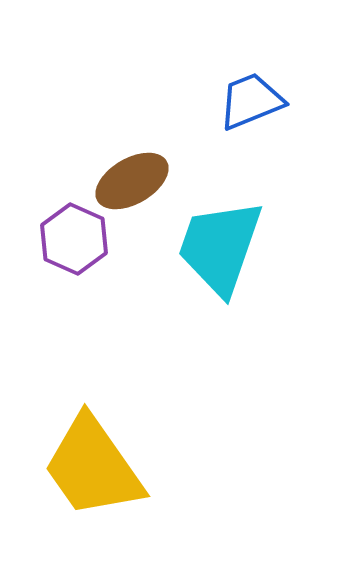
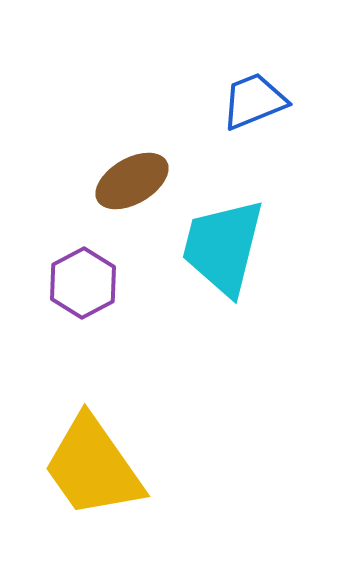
blue trapezoid: moved 3 px right
purple hexagon: moved 9 px right, 44 px down; rotated 8 degrees clockwise
cyan trapezoid: moved 3 px right; rotated 5 degrees counterclockwise
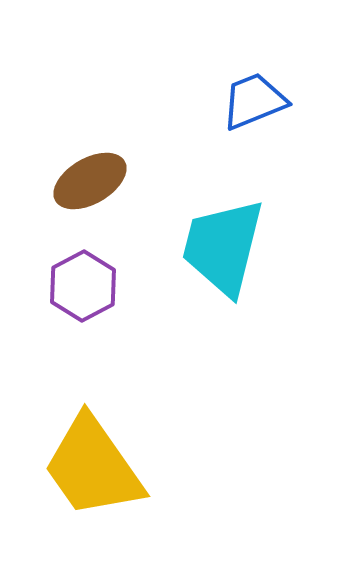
brown ellipse: moved 42 px left
purple hexagon: moved 3 px down
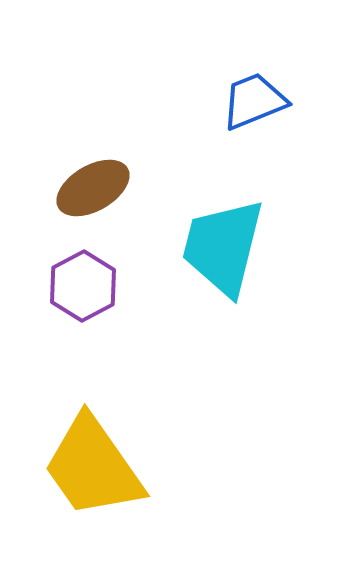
brown ellipse: moved 3 px right, 7 px down
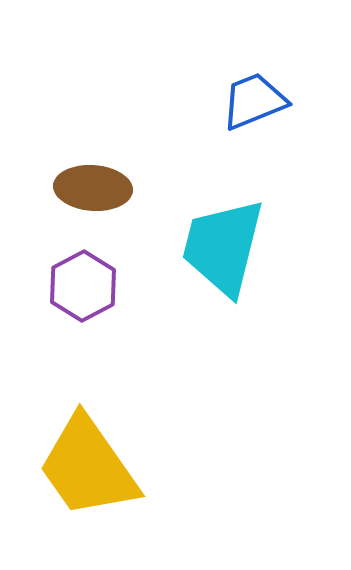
brown ellipse: rotated 34 degrees clockwise
yellow trapezoid: moved 5 px left
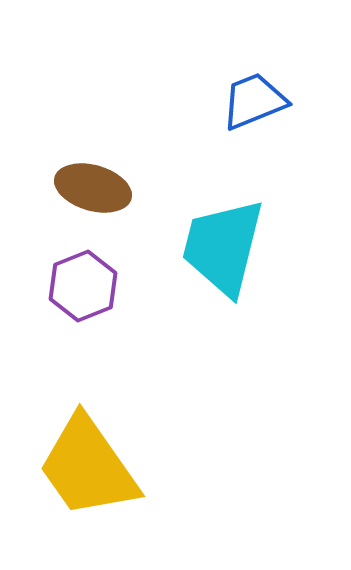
brown ellipse: rotated 12 degrees clockwise
purple hexagon: rotated 6 degrees clockwise
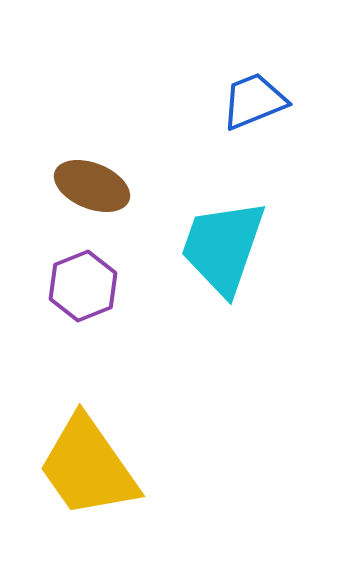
brown ellipse: moved 1 px left, 2 px up; rotated 6 degrees clockwise
cyan trapezoid: rotated 5 degrees clockwise
